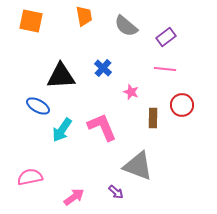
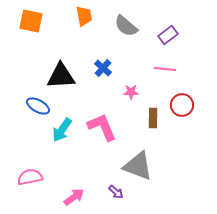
purple rectangle: moved 2 px right, 2 px up
pink star: rotated 21 degrees counterclockwise
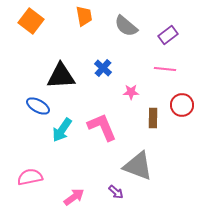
orange square: rotated 25 degrees clockwise
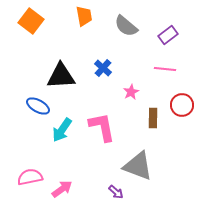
pink star: rotated 28 degrees counterclockwise
pink L-shape: rotated 12 degrees clockwise
pink arrow: moved 12 px left, 8 px up
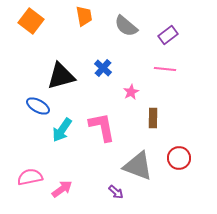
black triangle: rotated 12 degrees counterclockwise
red circle: moved 3 px left, 53 px down
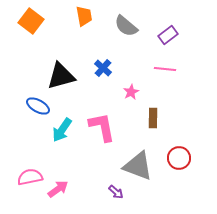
pink arrow: moved 4 px left
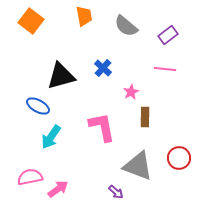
brown rectangle: moved 8 px left, 1 px up
cyan arrow: moved 11 px left, 7 px down
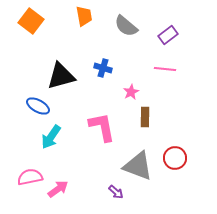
blue cross: rotated 24 degrees counterclockwise
red circle: moved 4 px left
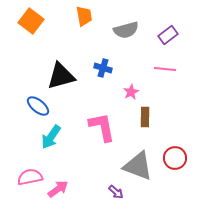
gray semicircle: moved 4 px down; rotated 55 degrees counterclockwise
blue ellipse: rotated 10 degrees clockwise
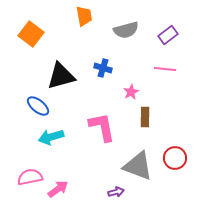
orange square: moved 13 px down
cyan arrow: rotated 40 degrees clockwise
purple arrow: rotated 56 degrees counterclockwise
